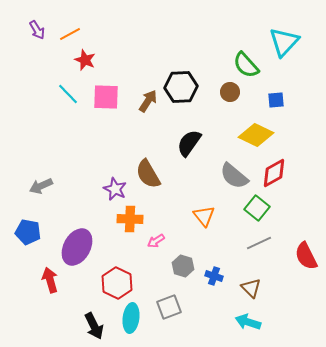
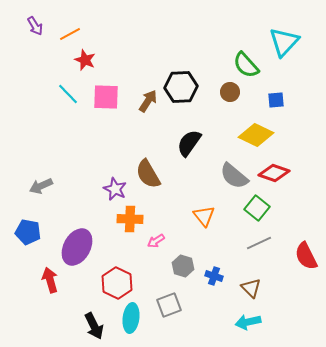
purple arrow: moved 2 px left, 4 px up
red diamond: rotated 48 degrees clockwise
gray square: moved 2 px up
cyan arrow: rotated 30 degrees counterclockwise
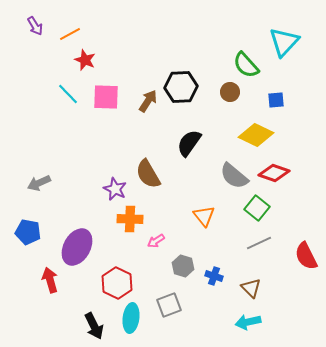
gray arrow: moved 2 px left, 3 px up
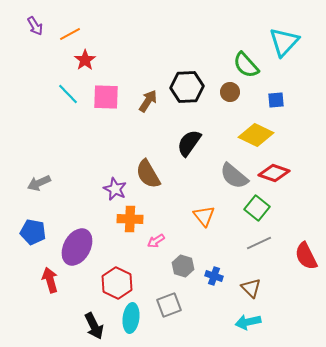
red star: rotated 15 degrees clockwise
black hexagon: moved 6 px right
blue pentagon: moved 5 px right
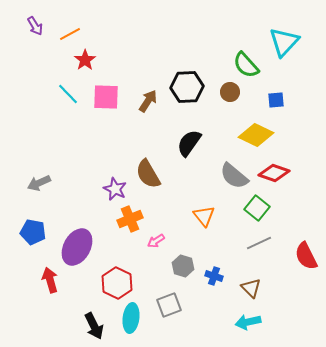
orange cross: rotated 25 degrees counterclockwise
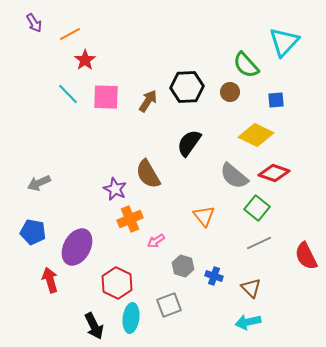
purple arrow: moved 1 px left, 3 px up
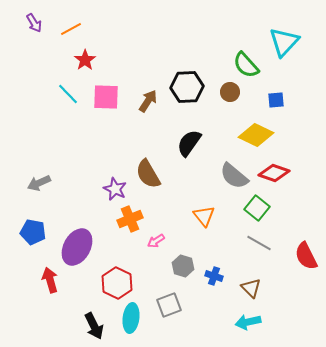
orange line: moved 1 px right, 5 px up
gray line: rotated 55 degrees clockwise
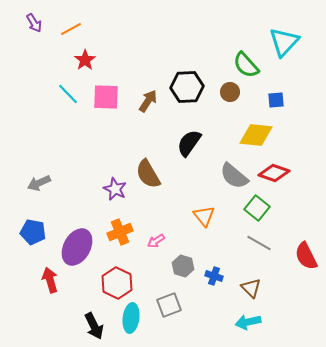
yellow diamond: rotated 20 degrees counterclockwise
orange cross: moved 10 px left, 13 px down
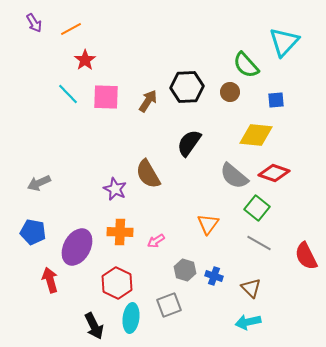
orange triangle: moved 4 px right, 8 px down; rotated 15 degrees clockwise
orange cross: rotated 25 degrees clockwise
gray hexagon: moved 2 px right, 4 px down
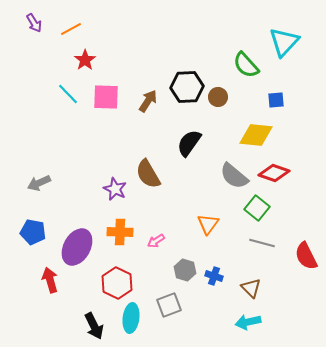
brown circle: moved 12 px left, 5 px down
gray line: moved 3 px right; rotated 15 degrees counterclockwise
